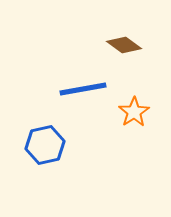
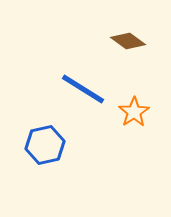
brown diamond: moved 4 px right, 4 px up
blue line: rotated 42 degrees clockwise
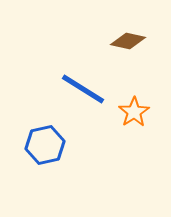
brown diamond: rotated 24 degrees counterclockwise
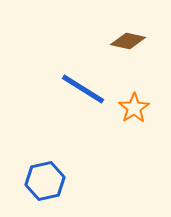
orange star: moved 4 px up
blue hexagon: moved 36 px down
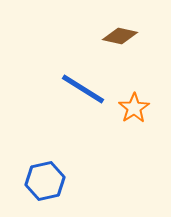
brown diamond: moved 8 px left, 5 px up
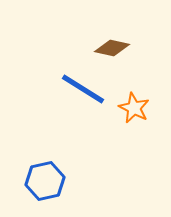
brown diamond: moved 8 px left, 12 px down
orange star: rotated 12 degrees counterclockwise
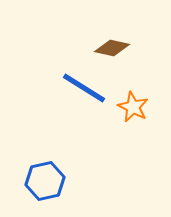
blue line: moved 1 px right, 1 px up
orange star: moved 1 px left, 1 px up
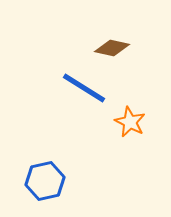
orange star: moved 3 px left, 15 px down
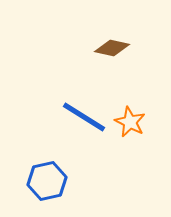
blue line: moved 29 px down
blue hexagon: moved 2 px right
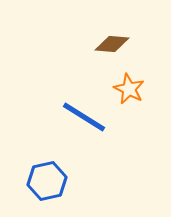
brown diamond: moved 4 px up; rotated 8 degrees counterclockwise
orange star: moved 1 px left, 33 px up
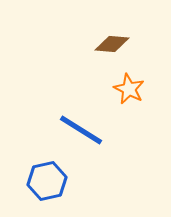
blue line: moved 3 px left, 13 px down
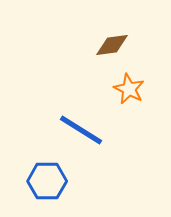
brown diamond: moved 1 px down; rotated 12 degrees counterclockwise
blue hexagon: rotated 12 degrees clockwise
